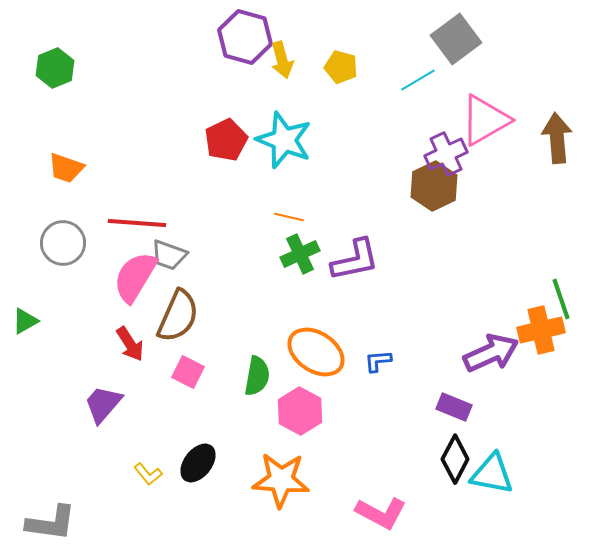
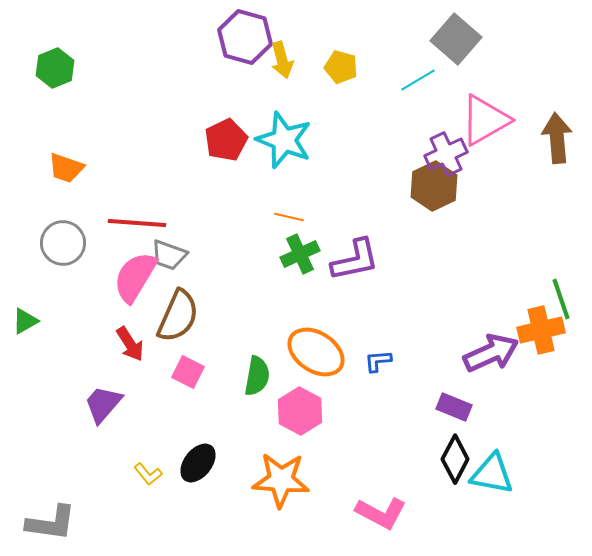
gray square: rotated 12 degrees counterclockwise
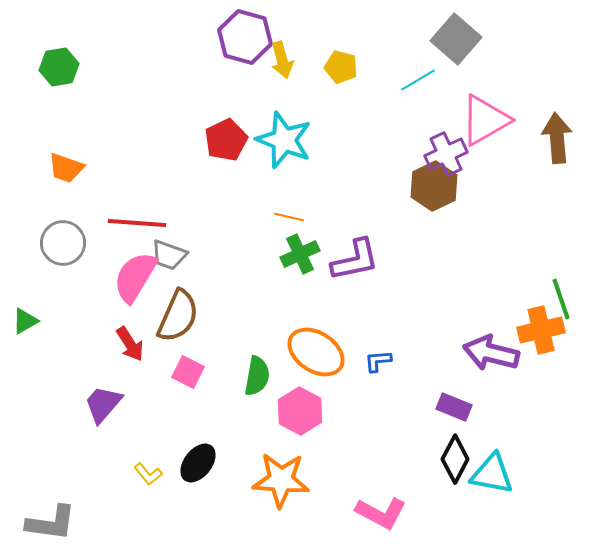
green hexagon: moved 4 px right, 1 px up; rotated 12 degrees clockwise
purple arrow: rotated 142 degrees counterclockwise
